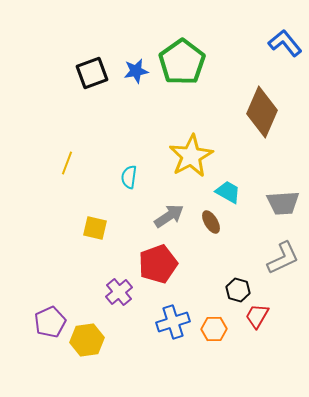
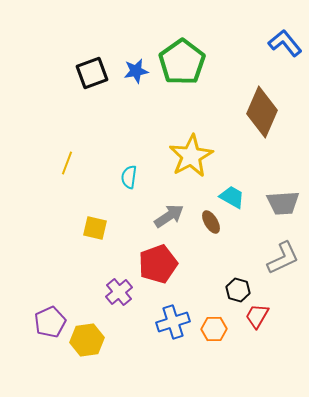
cyan trapezoid: moved 4 px right, 5 px down
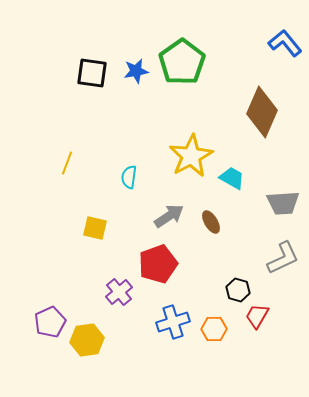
black square: rotated 28 degrees clockwise
cyan trapezoid: moved 19 px up
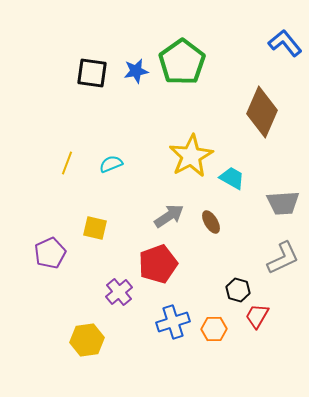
cyan semicircle: moved 18 px left, 13 px up; rotated 60 degrees clockwise
purple pentagon: moved 69 px up
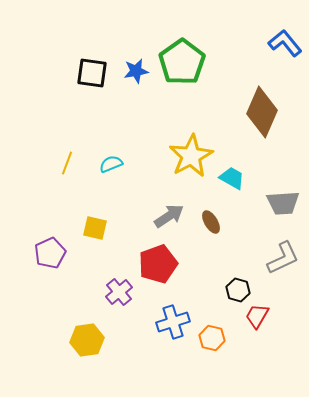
orange hexagon: moved 2 px left, 9 px down; rotated 15 degrees clockwise
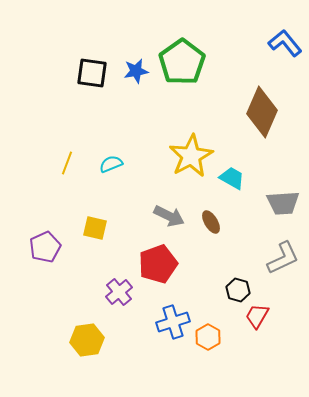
gray arrow: rotated 60 degrees clockwise
purple pentagon: moved 5 px left, 6 px up
orange hexagon: moved 4 px left, 1 px up; rotated 15 degrees clockwise
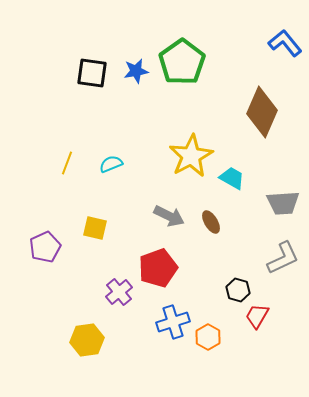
red pentagon: moved 4 px down
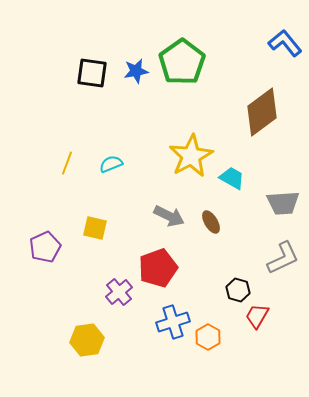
brown diamond: rotated 30 degrees clockwise
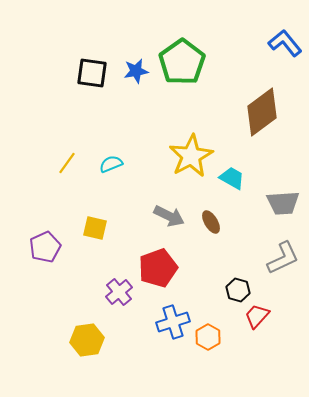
yellow line: rotated 15 degrees clockwise
red trapezoid: rotated 12 degrees clockwise
